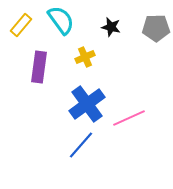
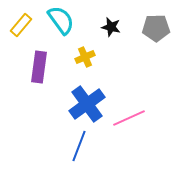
blue line: moved 2 px left, 1 px down; rotated 20 degrees counterclockwise
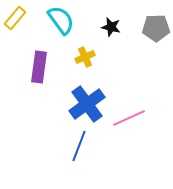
yellow rectangle: moved 6 px left, 7 px up
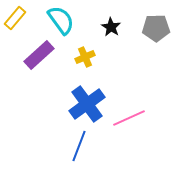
black star: rotated 18 degrees clockwise
purple rectangle: moved 12 px up; rotated 40 degrees clockwise
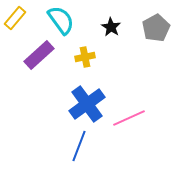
gray pentagon: rotated 28 degrees counterclockwise
yellow cross: rotated 12 degrees clockwise
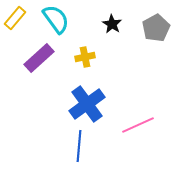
cyan semicircle: moved 5 px left, 1 px up
black star: moved 1 px right, 3 px up
purple rectangle: moved 3 px down
pink line: moved 9 px right, 7 px down
blue line: rotated 16 degrees counterclockwise
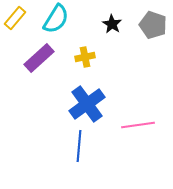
cyan semicircle: rotated 68 degrees clockwise
gray pentagon: moved 3 px left, 3 px up; rotated 24 degrees counterclockwise
pink line: rotated 16 degrees clockwise
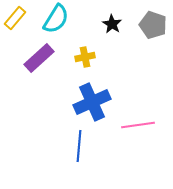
blue cross: moved 5 px right, 2 px up; rotated 12 degrees clockwise
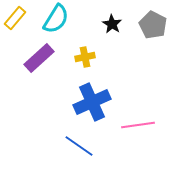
gray pentagon: rotated 8 degrees clockwise
blue line: rotated 60 degrees counterclockwise
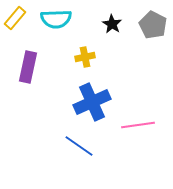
cyan semicircle: rotated 56 degrees clockwise
purple rectangle: moved 11 px left, 9 px down; rotated 36 degrees counterclockwise
